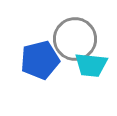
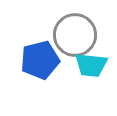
gray circle: moved 4 px up
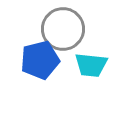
gray circle: moved 12 px left, 6 px up
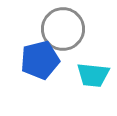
cyan trapezoid: moved 2 px right, 10 px down
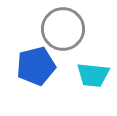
blue pentagon: moved 4 px left, 6 px down
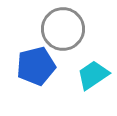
cyan trapezoid: rotated 140 degrees clockwise
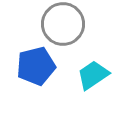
gray circle: moved 5 px up
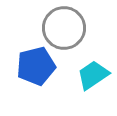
gray circle: moved 1 px right, 4 px down
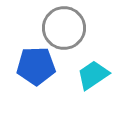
blue pentagon: rotated 12 degrees clockwise
